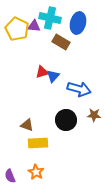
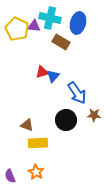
blue arrow: moved 2 px left, 4 px down; rotated 40 degrees clockwise
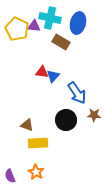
red triangle: rotated 24 degrees clockwise
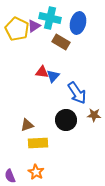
purple triangle: rotated 40 degrees counterclockwise
brown triangle: rotated 40 degrees counterclockwise
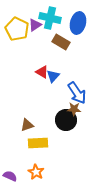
purple triangle: moved 1 px right, 1 px up
red triangle: rotated 24 degrees clockwise
brown star: moved 20 px left, 6 px up
purple semicircle: rotated 136 degrees clockwise
